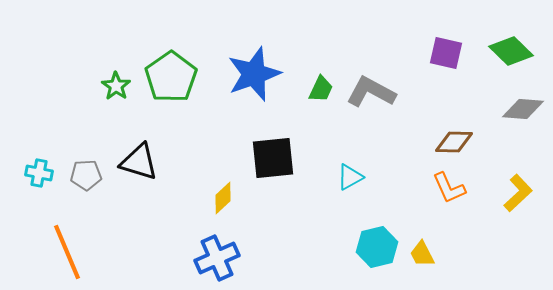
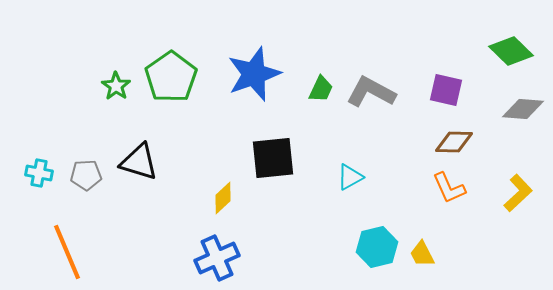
purple square: moved 37 px down
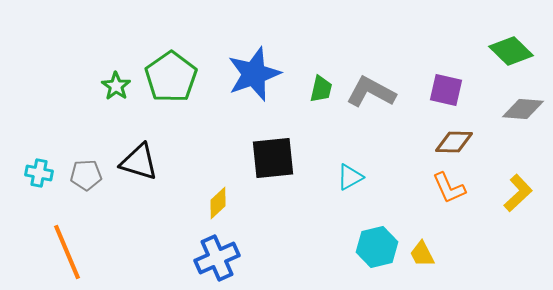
green trapezoid: rotated 12 degrees counterclockwise
yellow diamond: moved 5 px left, 5 px down
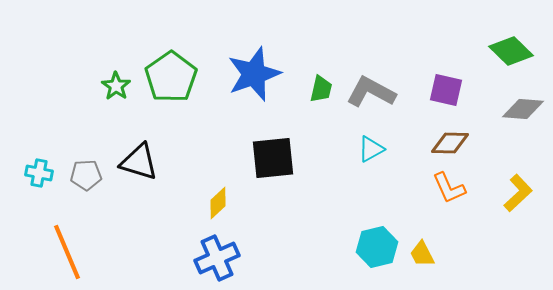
brown diamond: moved 4 px left, 1 px down
cyan triangle: moved 21 px right, 28 px up
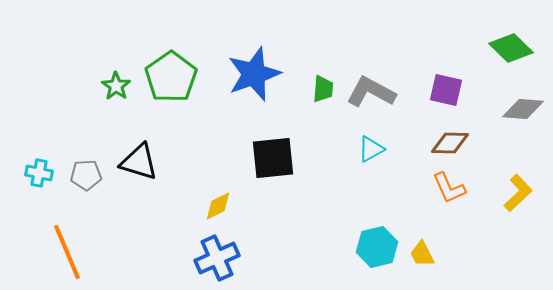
green diamond: moved 3 px up
green trapezoid: moved 2 px right; rotated 8 degrees counterclockwise
yellow diamond: moved 3 px down; rotated 16 degrees clockwise
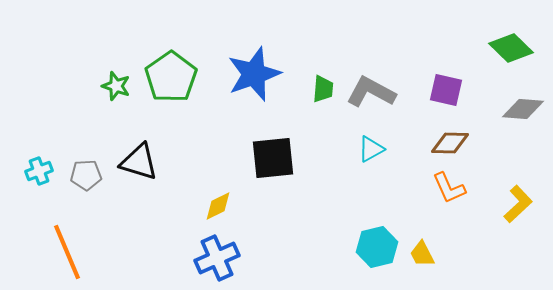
green star: rotated 16 degrees counterclockwise
cyan cross: moved 2 px up; rotated 32 degrees counterclockwise
yellow L-shape: moved 11 px down
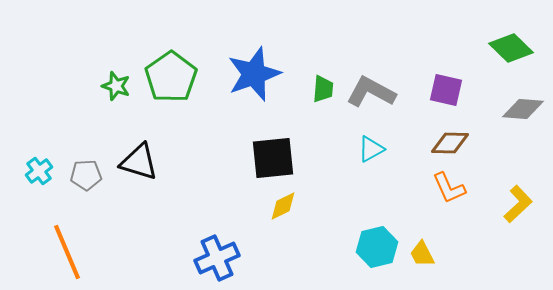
cyan cross: rotated 16 degrees counterclockwise
yellow diamond: moved 65 px right
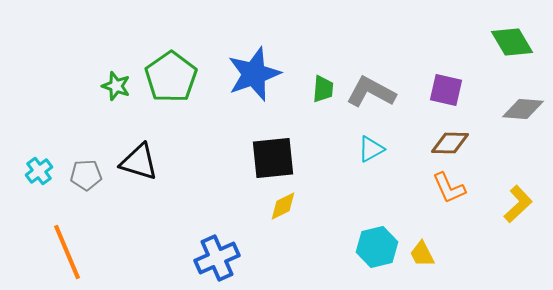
green diamond: moved 1 px right, 6 px up; rotated 15 degrees clockwise
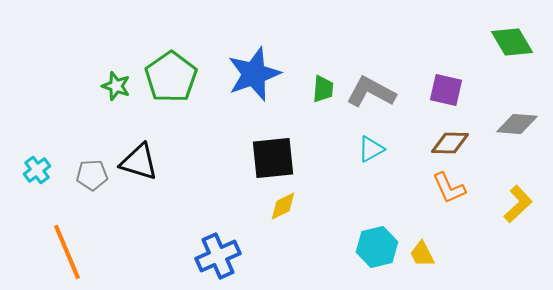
gray diamond: moved 6 px left, 15 px down
cyan cross: moved 2 px left, 1 px up
gray pentagon: moved 6 px right
blue cross: moved 1 px right, 2 px up
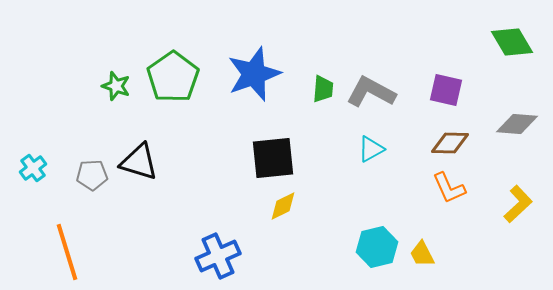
green pentagon: moved 2 px right
cyan cross: moved 4 px left, 2 px up
orange line: rotated 6 degrees clockwise
